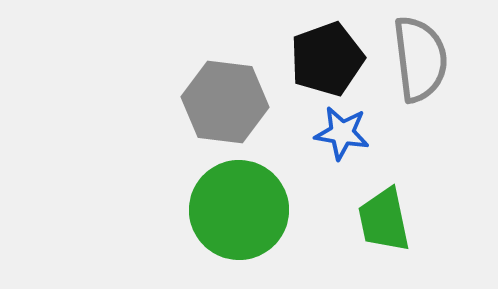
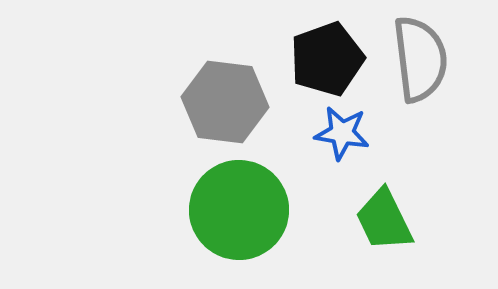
green trapezoid: rotated 14 degrees counterclockwise
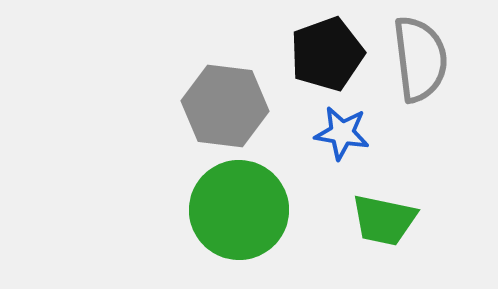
black pentagon: moved 5 px up
gray hexagon: moved 4 px down
green trapezoid: rotated 52 degrees counterclockwise
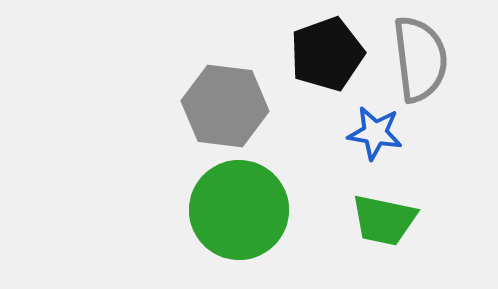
blue star: moved 33 px right
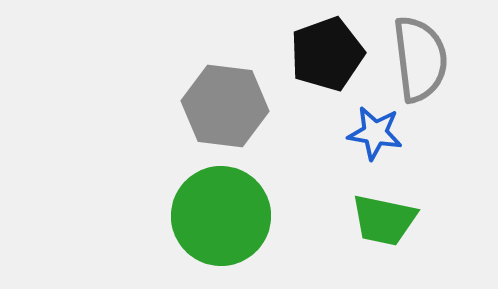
green circle: moved 18 px left, 6 px down
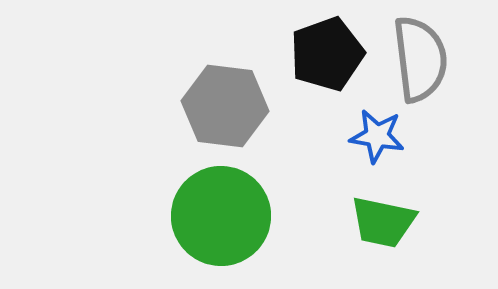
blue star: moved 2 px right, 3 px down
green trapezoid: moved 1 px left, 2 px down
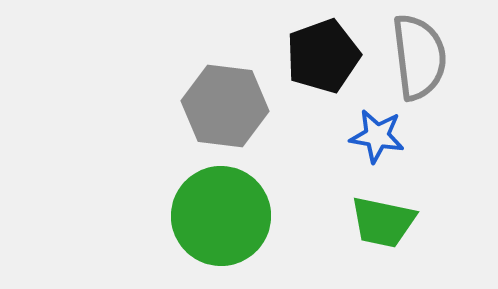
black pentagon: moved 4 px left, 2 px down
gray semicircle: moved 1 px left, 2 px up
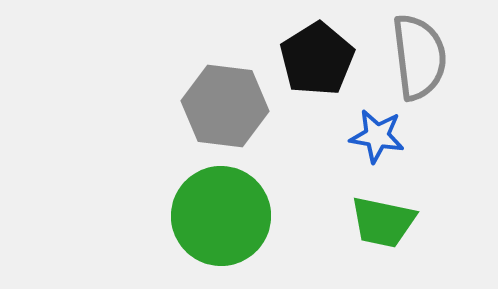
black pentagon: moved 6 px left, 3 px down; rotated 12 degrees counterclockwise
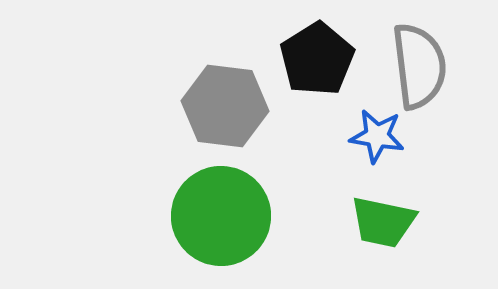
gray semicircle: moved 9 px down
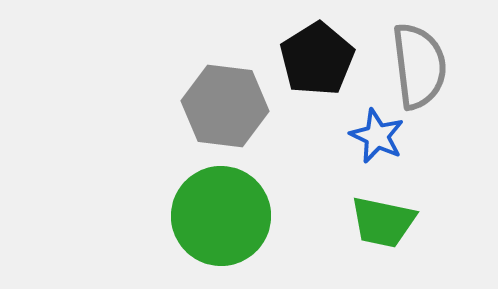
blue star: rotated 16 degrees clockwise
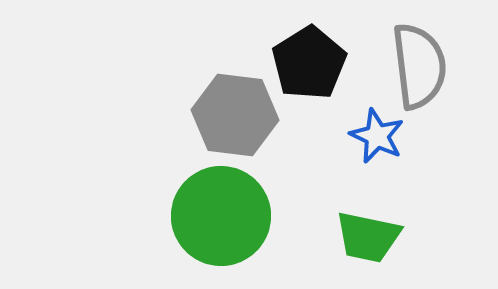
black pentagon: moved 8 px left, 4 px down
gray hexagon: moved 10 px right, 9 px down
green trapezoid: moved 15 px left, 15 px down
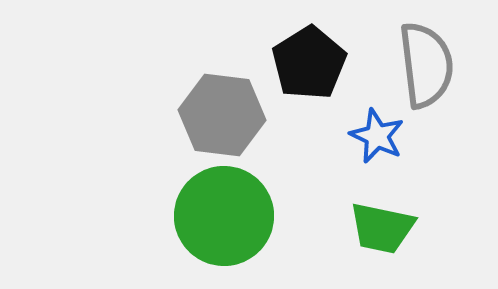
gray semicircle: moved 7 px right, 1 px up
gray hexagon: moved 13 px left
green circle: moved 3 px right
green trapezoid: moved 14 px right, 9 px up
